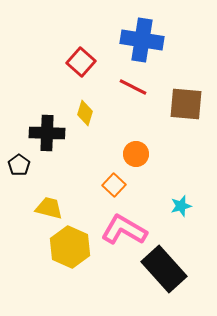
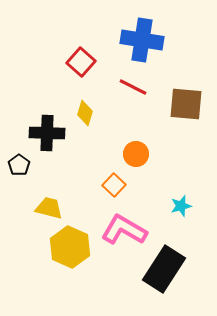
black rectangle: rotated 75 degrees clockwise
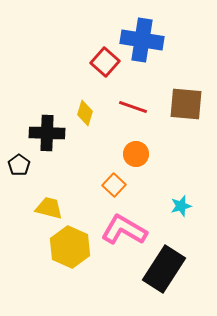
red square: moved 24 px right
red line: moved 20 px down; rotated 8 degrees counterclockwise
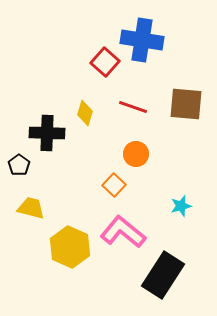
yellow trapezoid: moved 18 px left
pink L-shape: moved 1 px left, 2 px down; rotated 9 degrees clockwise
black rectangle: moved 1 px left, 6 px down
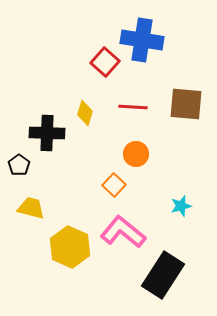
red line: rotated 16 degrees counterclockwise
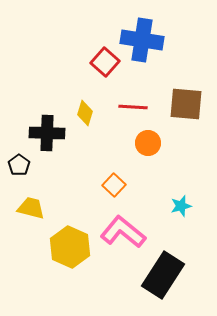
orange circle: moved 12 px right, 11 px up
